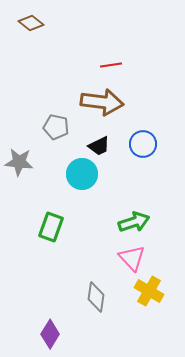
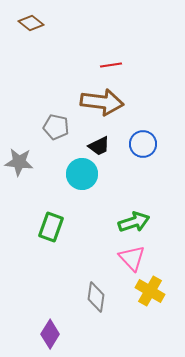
yellow cross: moved 1 px right
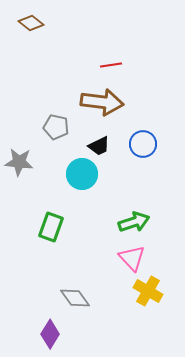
yellow cross: moved 2 px left
gray diamond: moved 21 px left, 1 px down; rotated 44 degrees counterclockwise
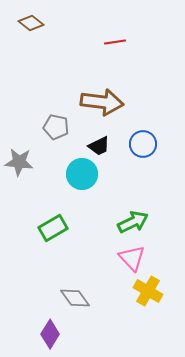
red line: moved 4 px right, 23 px up
green arrow: moved 1 px left; rotated 8 degrees counterclockwise
green rectangle: moved 2 px right, 1 px down; rotated 40 degrees clockwise
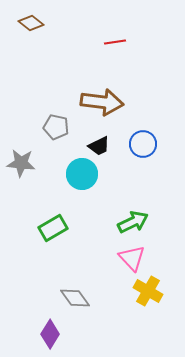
gray star: moved 2 px right, 1 px down
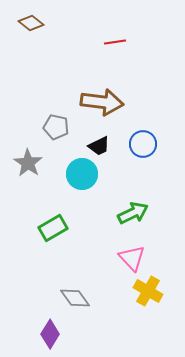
gray star: moved 7 px right; rotated 28 degrees clockwise
green arrow: moved 9 px up
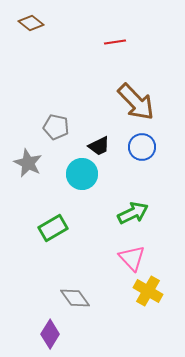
brown arrow: moved 34 px right; rotated 39 degrees clockwise
blue circle: moved 1 px left, 3 px down
gray star: rotated 8 degrees counterclockwise
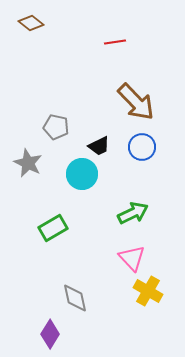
gray diamond: rotated 24 degrees clockwise
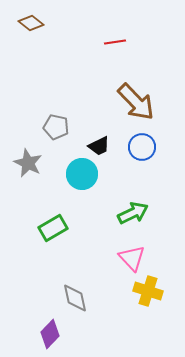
yellow cross: rotated 12 degrees counterclockwise
purple diamond: rotated 12 degrees clockwise
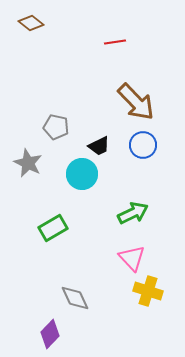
blue circle: moved 1 px right, 2 px up
gray diamond: rotated 12 degrees counterclockwise
